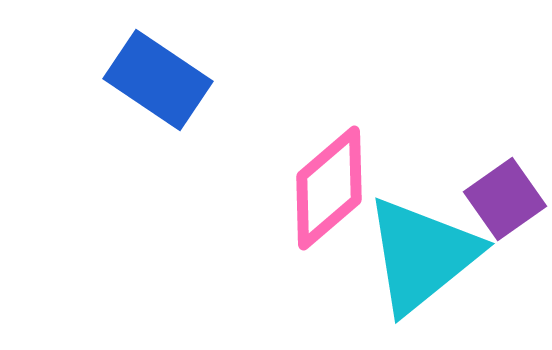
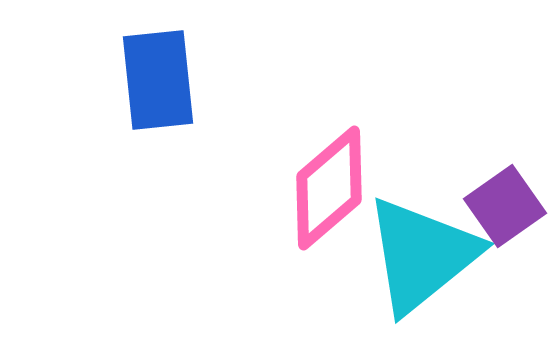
blue rectangle: rotated 50 degrees clockwise
purple square: moved 7 px down
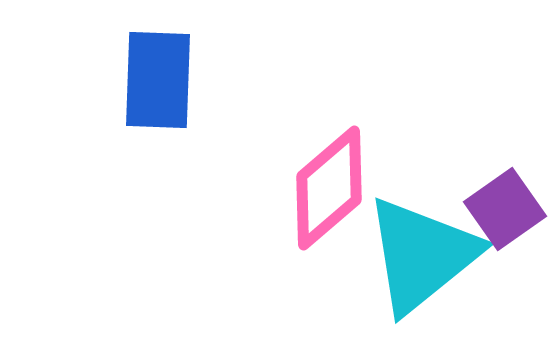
blue rectangle: rotated 8 degrees clockwise
purple square: moved 3 px down
